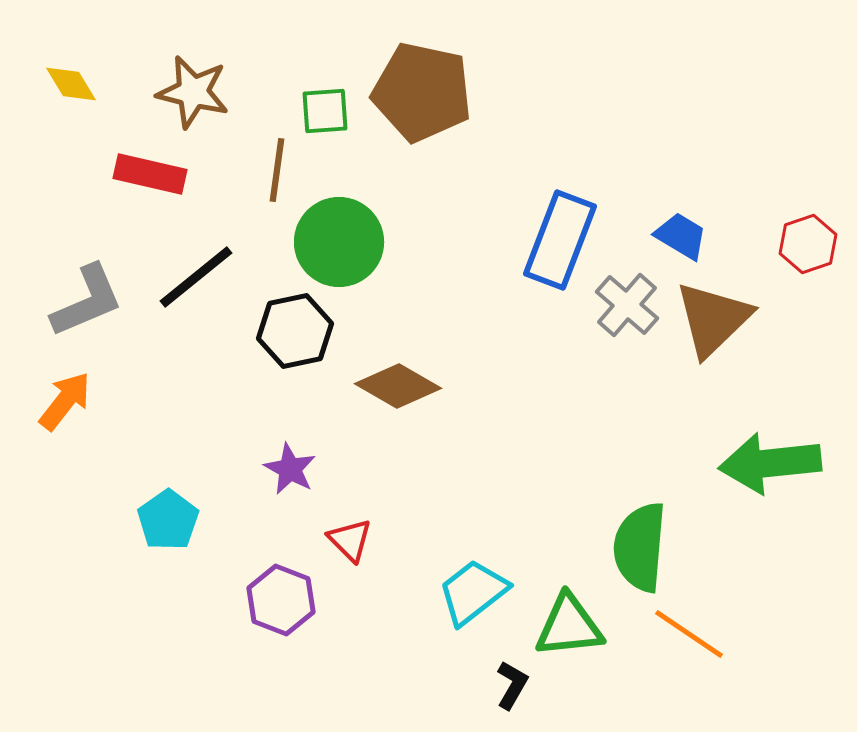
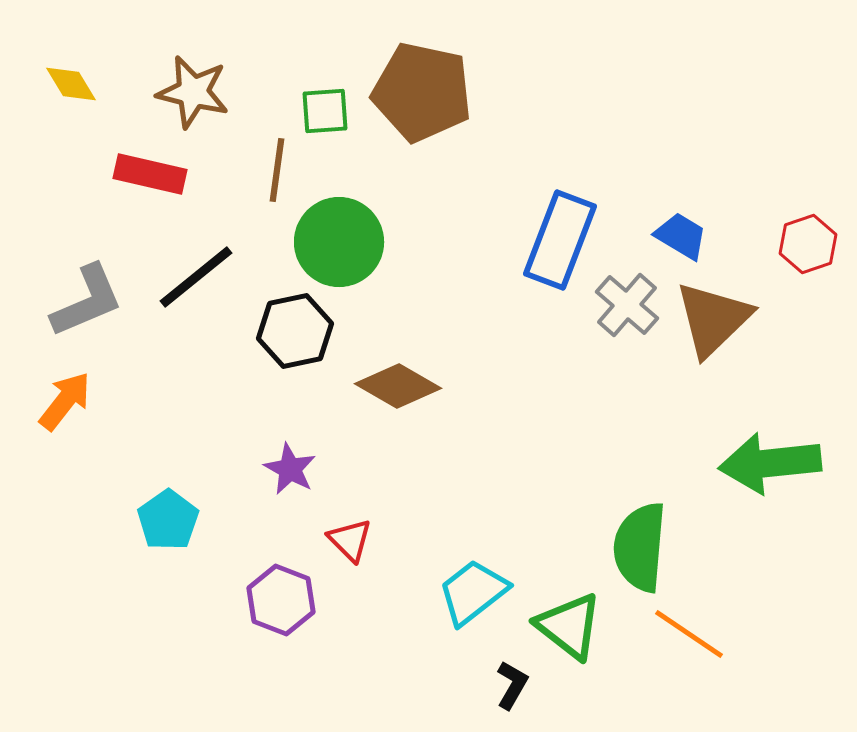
green triangle: rotated 44 degrees clockwise
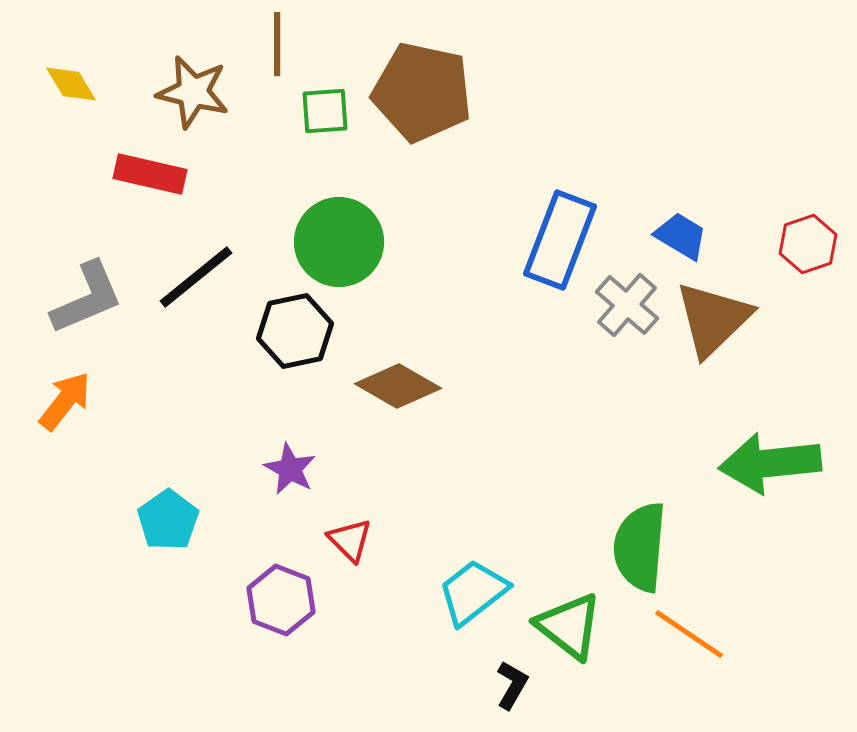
brown line: moved 126 px up; rotated 8 degrees counterclockwise
gray L-shape: moved 3 px up
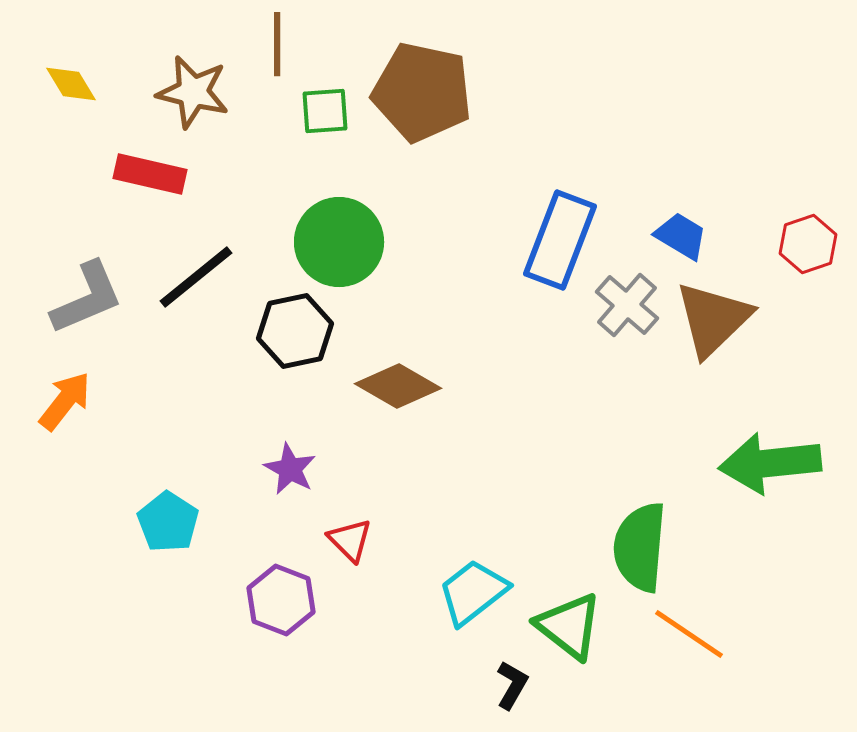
cyan pentagon: moved 2 px down; rotated 4 degrees counterclockwise
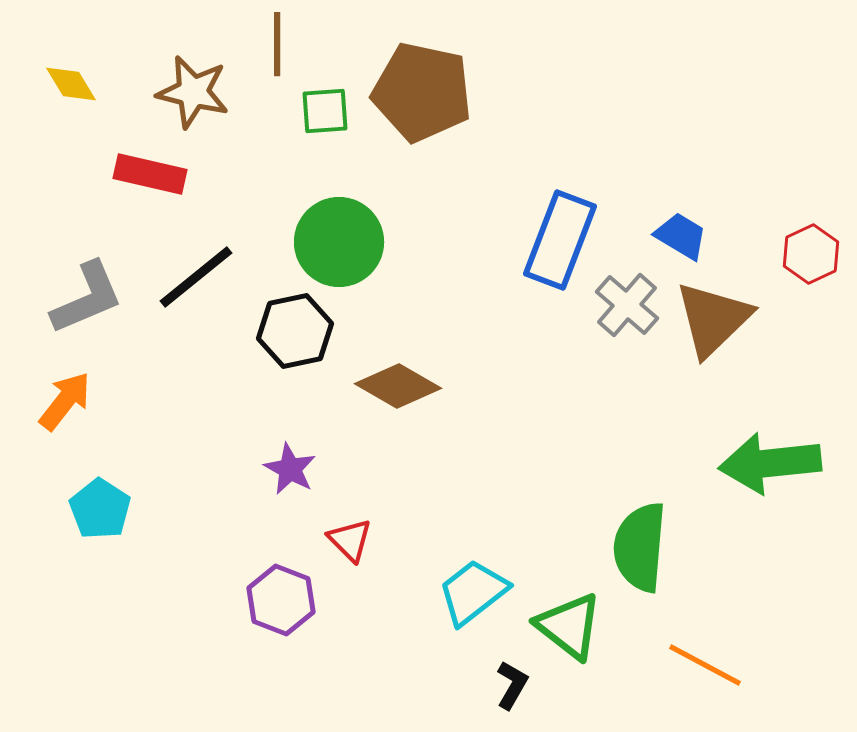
red hexagon: moved 3 px right, 10 px down; rotated 6 degrees counterclockwise
cyan pentagon: moved 68 px left, 13 px up
orange line: moved 16 px right, 31 px down; rotated 6 degrees counterclockwise
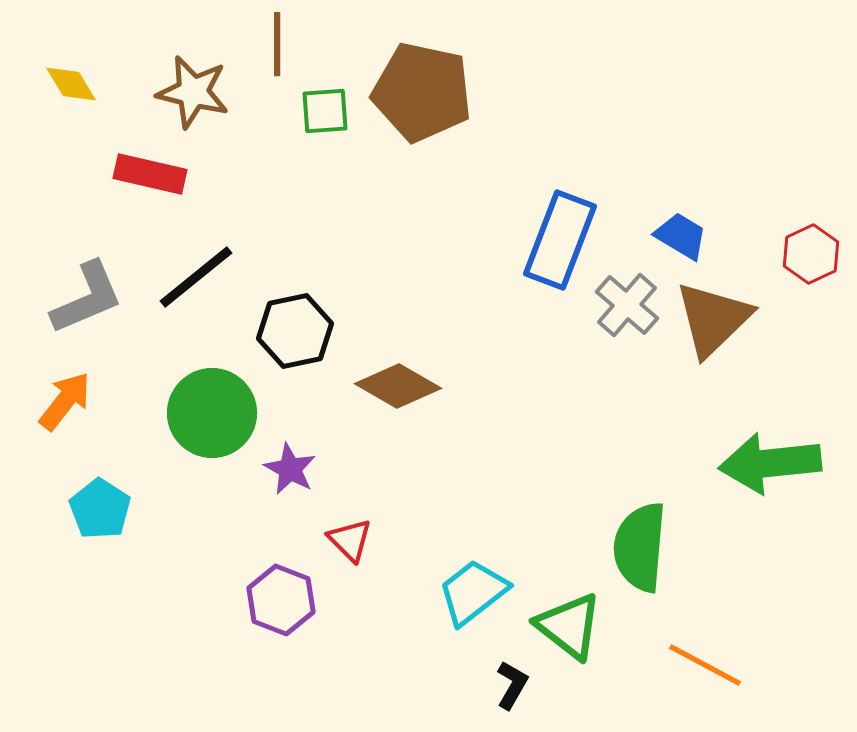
green circle: moved 127 px left, 171 px down
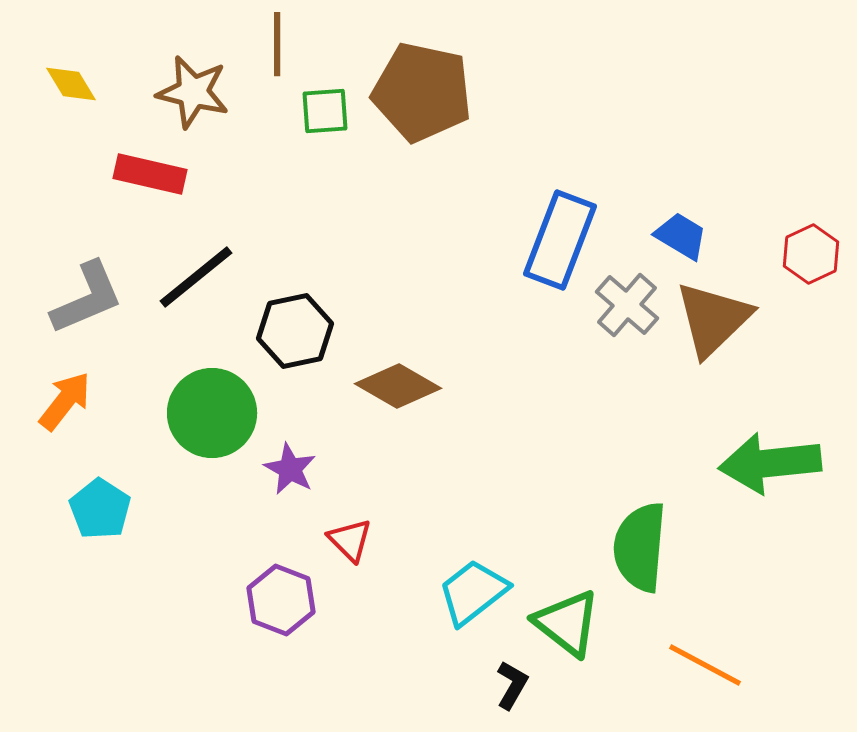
green triangle: moved 2 px left, 3 px up
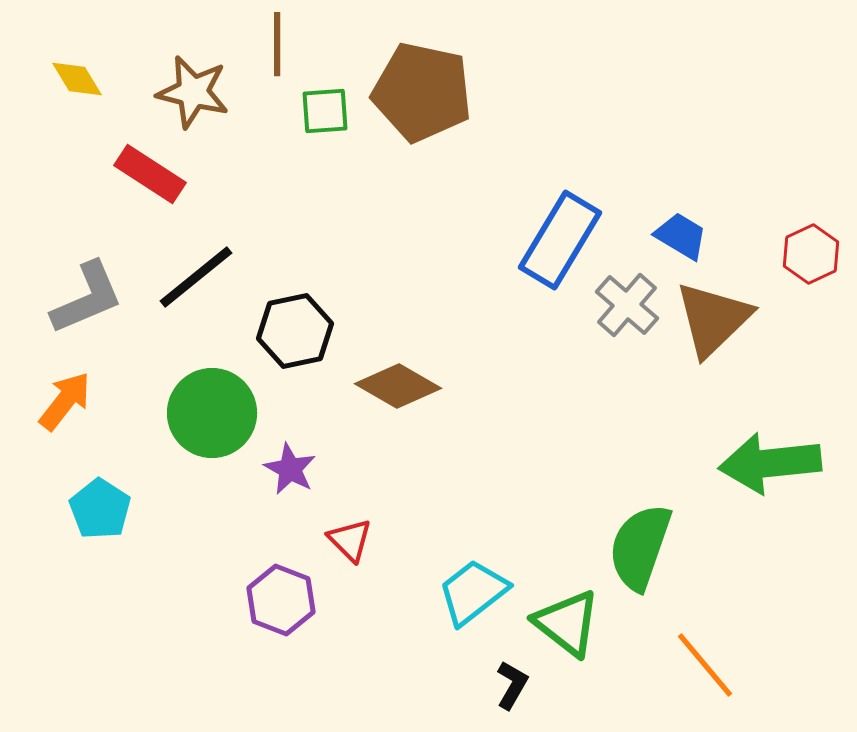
yellow diamond: moved 6 px right, 5 px up
red rectangle: rotated 20 degrees clockwise
blue rectangle: rotated 10 degrees clockwise
green semicircle: rotated 14 degrees clockwise
orange line: rotated 22 degrees clockwise
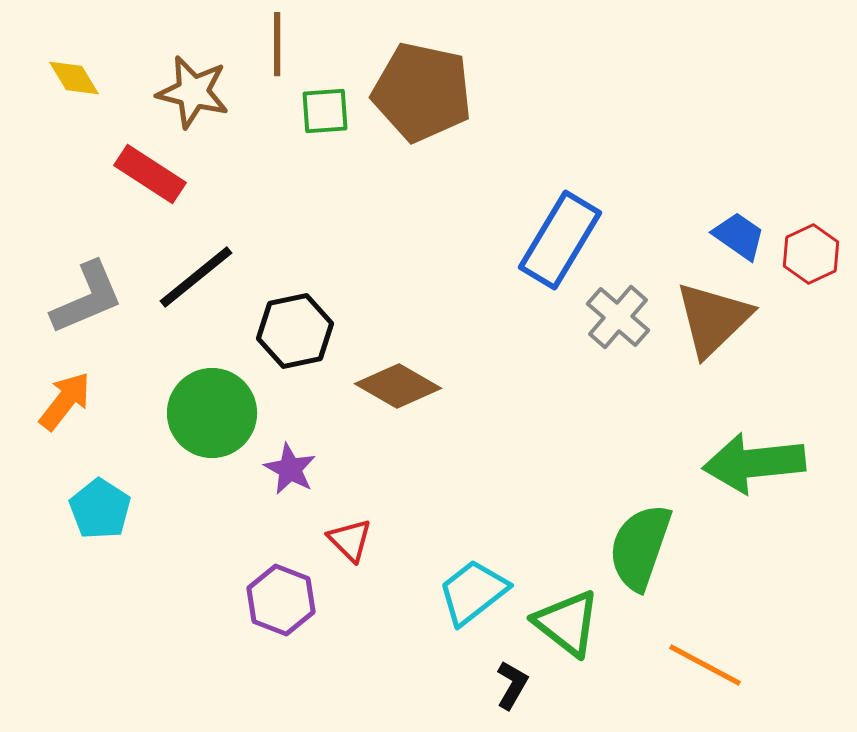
yellow diamond: moved 3 px left, 1 px up
blue trapezoid: moved 58 px right; rotated 4 degrees clockwise
gray cross: moved 9 px left, 12 px down
green arrow: moved 16 px left
orange line: rotated 22 degrees counterclockwise
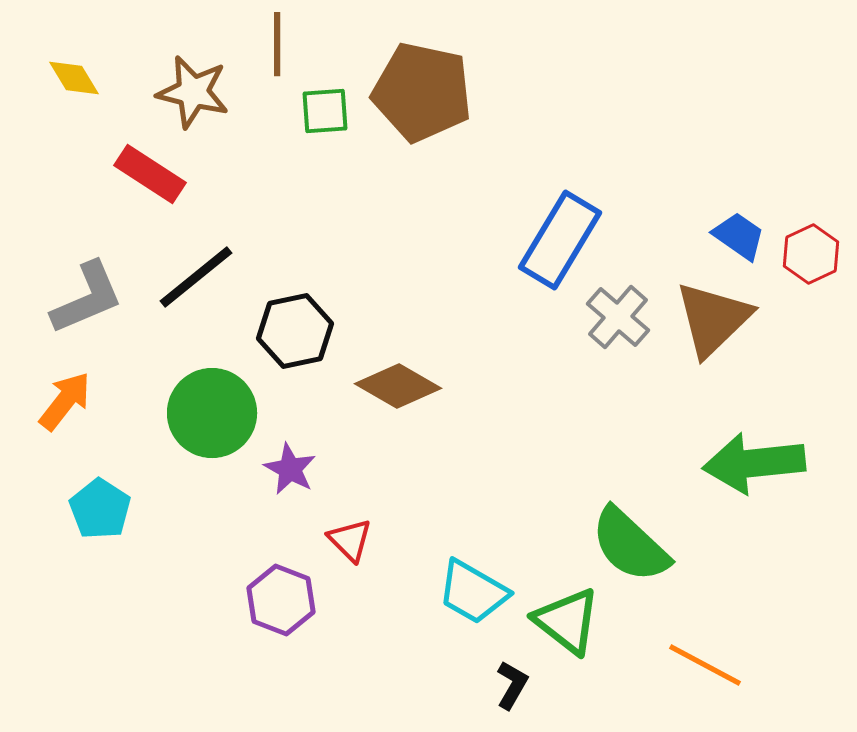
green semicircle: moved 10 px left, 2 px up; rotated 66 degrees counterclockwise
cyan trapezoid: rotated 112 degrees counterclockwise
green triangle: moved 2 px up
